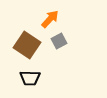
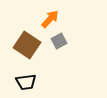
black trapezoid: moved 4 px left, 4 px down; rotated 10 degrees counterclockwise
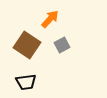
gray square: moved 3 px right, 4 px down
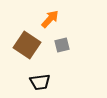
gray square: rotated 14 degrees clockwise
black trapezoid: moved 14 px right
